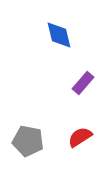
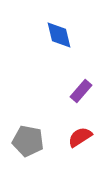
purple rectangle: moved 2 px left, 8 px down
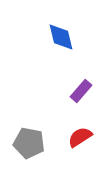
blue diamond: moved 2 px right, 2 px down
gray pentagon: moved 1 px right, 2 px down
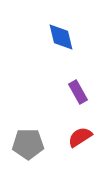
purple rectangle: moved 3 px left, 1 px down; rotated 70 degrees counterclockwise
gray pentagon: moved 1 px left, 1 px down; rotated 12 degrees counterclockwise
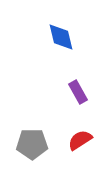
red semicircle: moved 3 px down
gray pentagon: moved 4 px right
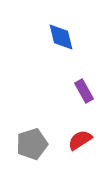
purple rectangle: moved 6 px right, 1 px up
gray pentagon: rotated 16 degrees counterclockwise
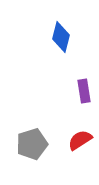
blue diamond: rotated 28 degrees clockwise
purple rectangle: rotated 20 degrees clockwise
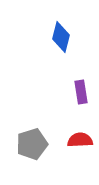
purple rectangle: moved 3 px left, 1 px down
red semicircle: rotated 30 degrees clockwise
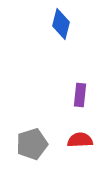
blue diamond: moved 13 px up
purple rectangle: moved 1 px left, 3 px down; rotated 15 degrees clockwise
